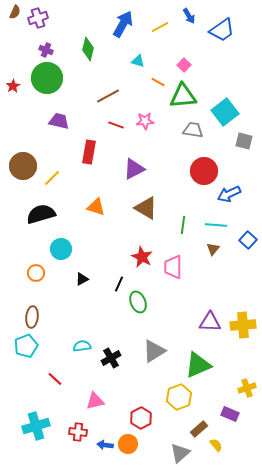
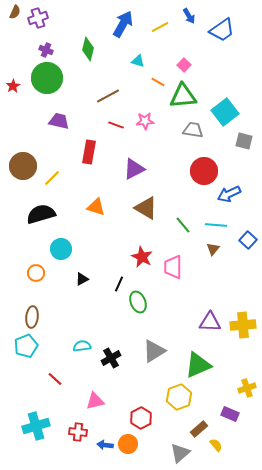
green line at (183, 225): rotated 48 degrees counterclockwise
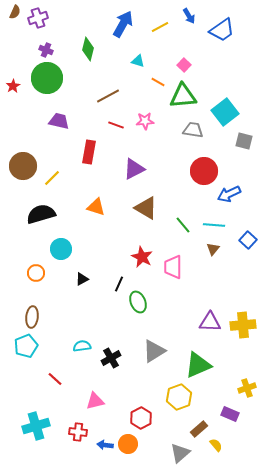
cyan line at (216, 225): moved 2 px left
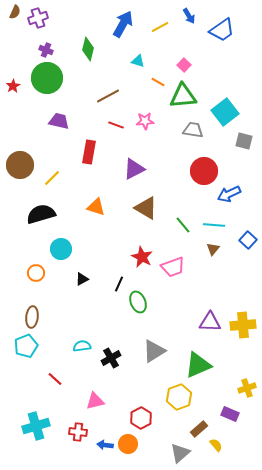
brown circle at (23, 166): moved 3 px left, 1 px up
pink trapezoid at (173, 267): rotated 110 degrees counterclockwise
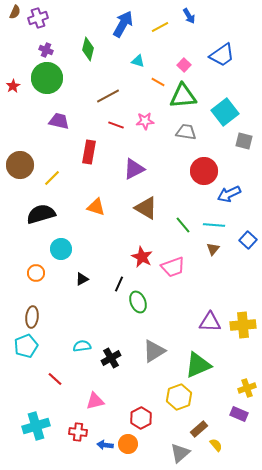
blue trapezoid at (222, 30): moved 25 px down
gray trapezoid at (193, 130): moved 7 px left, 2 px down
purple rectangle at (230, 414): moved 9 px right
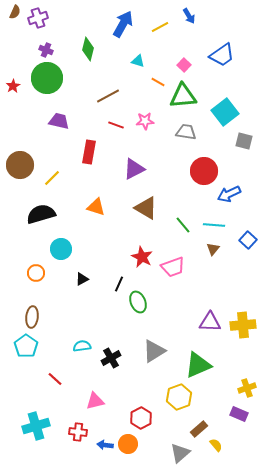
cyan pentagon at (26, 346): rotated 15 degrees counterclockwise
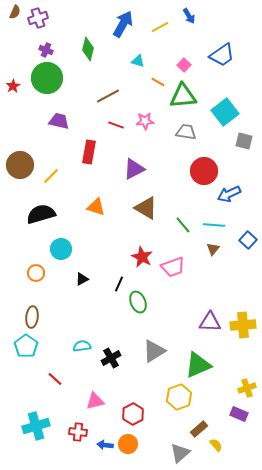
yellow line at (52, 178): moved 1 px left, 2 px up
red hexagon at (141, 418): moved 8 px left, 4 px up
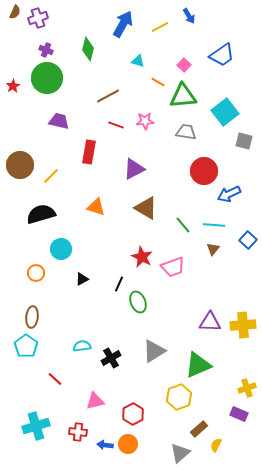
yellow semicircle at (216, 445): rotated 112 degrees counterclockwise
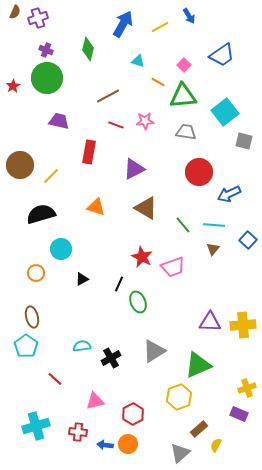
red circle at (204, 171): moved 5 px left, 1 px down
brown ellipse at (32, 317): rotated 20 degrees counterclockwise
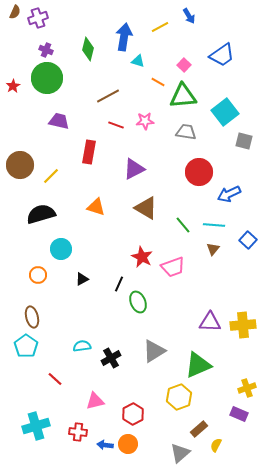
blue arrow at (123, 24): moved 1 px right, 13 px down; rotated 20 degrees counterclockwise
orange circle at (36, 273): moved 2 px right, 2 px down
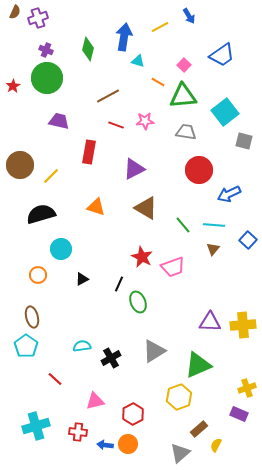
red circle at (199, 172): moved 2 px up
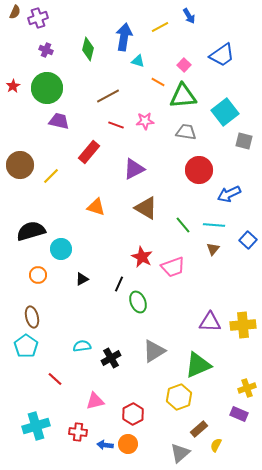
green circle at (47, 78): moved 10 px down
red rectangle at (89, 152): rotated 30 degrees clockwise
black semicircle at (41, 214): moved 10 px left, 17 px down
